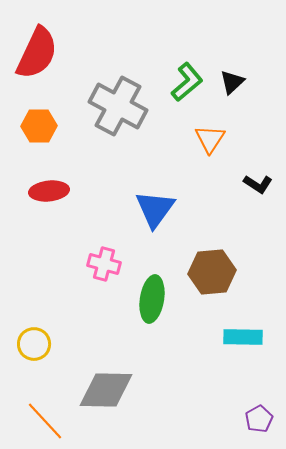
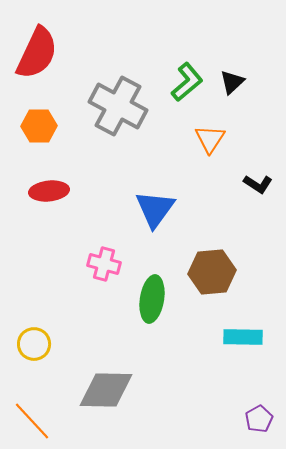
orange line: moved 13 px left
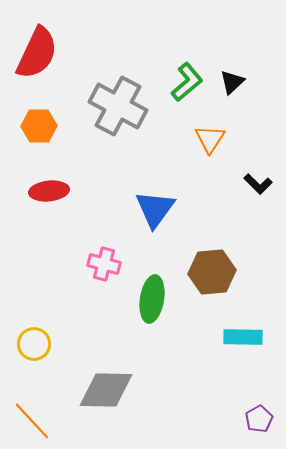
black L-shape: rotated 12 degrees clockwise
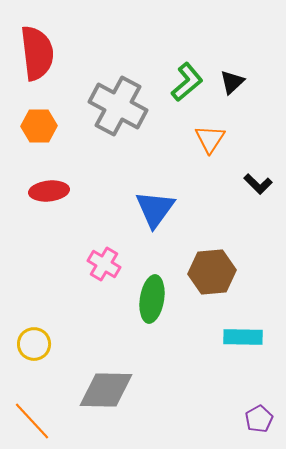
red semicircle: rotated 32 degrees counterclockwise
pink cross: rotated 16 degrees clockwise
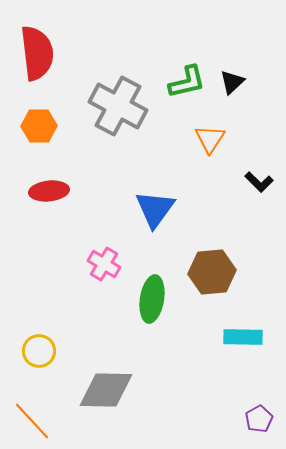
green L-shape: rotated 27 degrees clockwise
black L-shape: moved 1 px right, 2 px up
yellow circle: moved 5 px right, 7 px down
